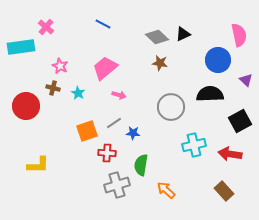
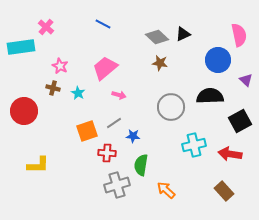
black semicircle: moved 2 px down
red circle: moved 2 px left, 5 px down
blue star: moved 3 px down
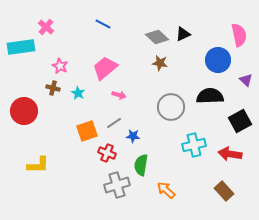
red cross: rotated 18 degrees clockwise
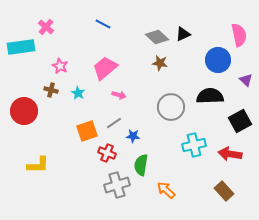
brown cross: moved 2 px left, 2 px down
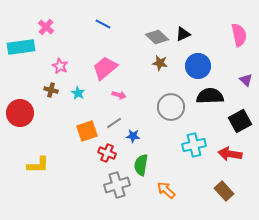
blue circle: moved 20 px left, 6 px down
red circle: moved 4 px left, 2 px down
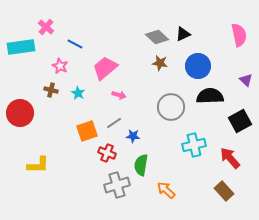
blue line: moved 28 px left, 20 px down
red arrow: moved 4 px down; rotated 40 degrees clockwise
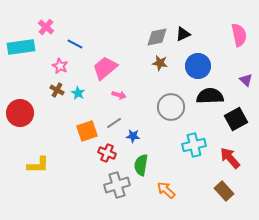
gray diamond: rotated 55 degrees counterclockwise
brown cross: moved 6 px right; rotated 16 degrees clockwise
black square: moved 4 px left, 2 px up
